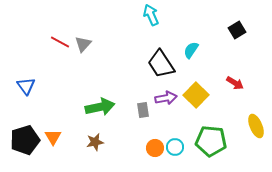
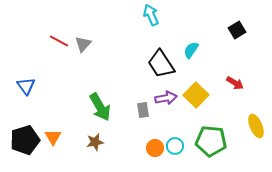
red line: moved 1 px left, 1 px up
green arrow: rotated 72 degrees clockwise
cyan circle: moved 1 px up
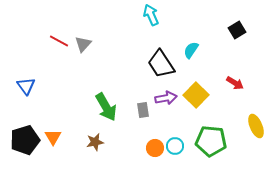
green arrow: moved 6 px right
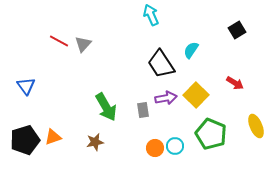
orange triangle: rotated 42 degrees clockwise
green pentagon: moved 7 px up; rotated 16 degrees clockwise
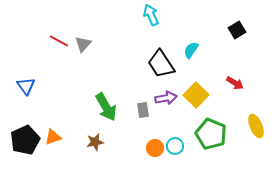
black pentagon: rotated 8 degrees counterclockwise
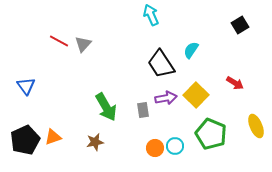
black square: moved 3 px right, 5 px up
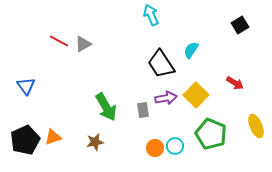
gray triangle: rotated 18 degrees clockwise
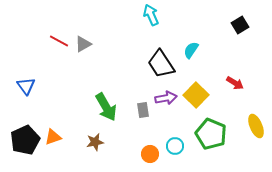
orange circle: moved 5 px left, 6 px down
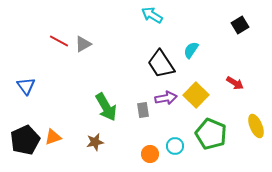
cyan arrow: moved 1 px right; rotated 35 degrees counterclockwise
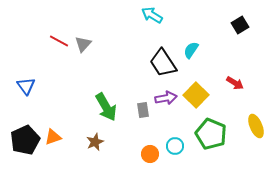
gray triangle: rotated 18 degrees counterclockwise
black trapezoid: moved 2 px right, 1 px up
brown star: rotated 12 degrees counterclockwise
